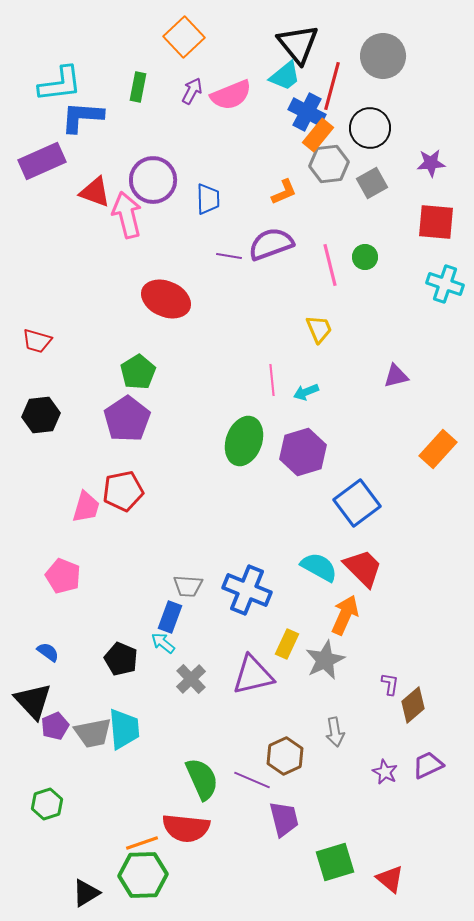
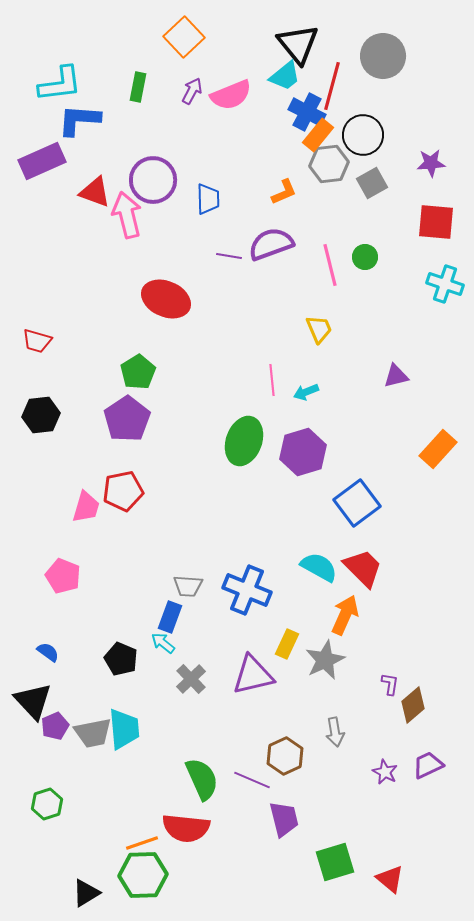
blue L-shape at (82, 117): moved 3 px left, 3 px down
black circle at (370, 128): moved 7 px left, 7 px down
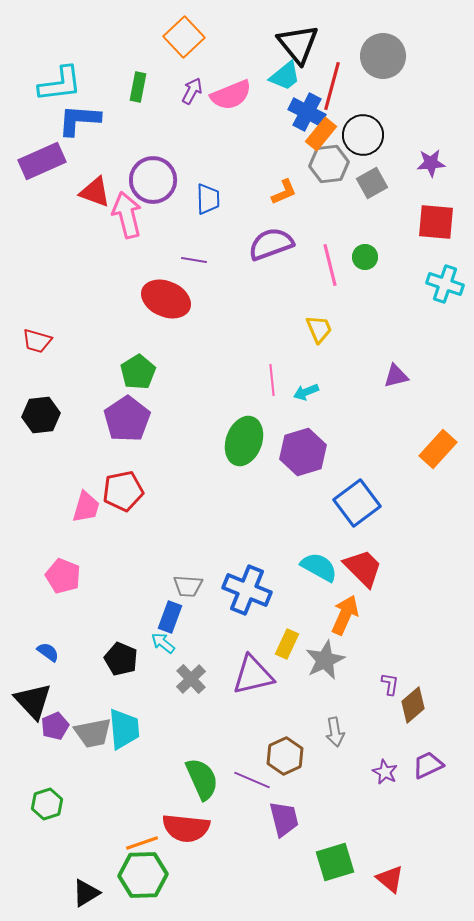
orange rectangle at (318, 135): moved 3 px right, 1 px up
purple line at (229, 256): moved 35 px left, 4 px down
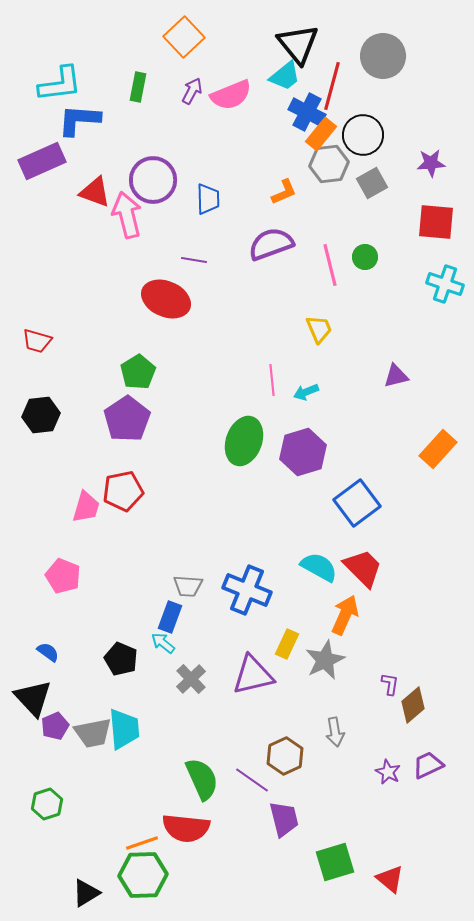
black triangle at (33, 701): moved 3 px up
purple star at (385, 772): moved 3 px right
purple line at (252, 780): rotated 12 degrees clockwise
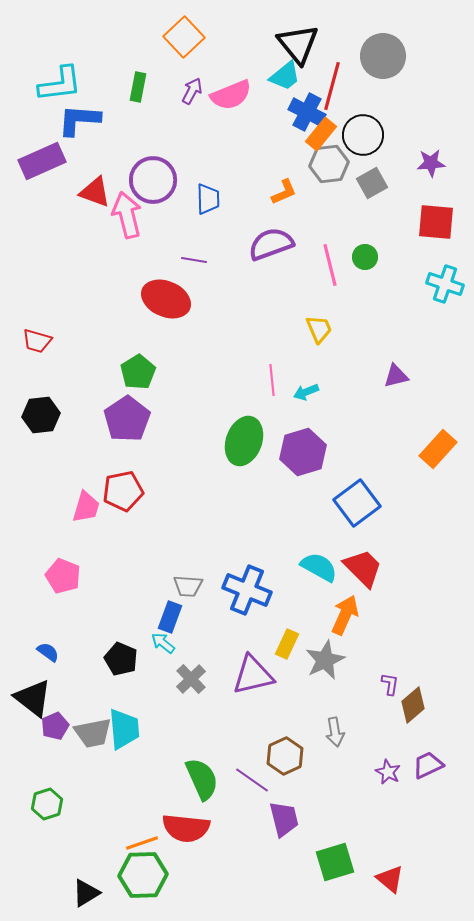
black triangle at (33, 698): rotated 9 degrees counterclockwise
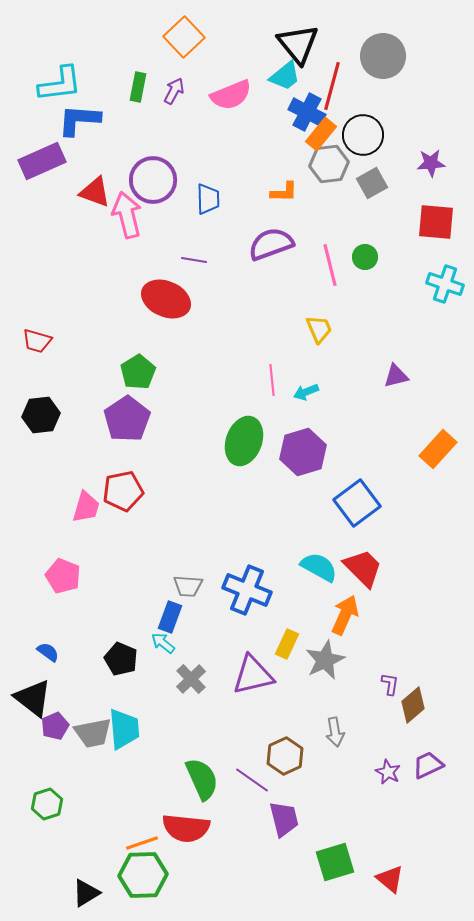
purple arrow at (192, 91): moved 18 px left
orange L-shape at (284, 192): rotated 24 degrees clockwise
